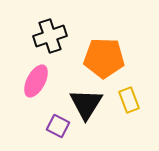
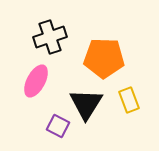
black cross: moved 1 px down
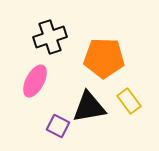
pink ellipse: moved 1 px left
yellow rectangle: moved 1 px down; rotated 15 degrees counterclockwise
black triangle: moved 3 px right, 3 px down; rotated 48 degrees clockwise
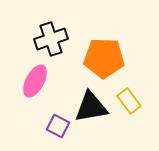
black cross: moved 1 px right, 2 px down
black triangle: moved 2 px right
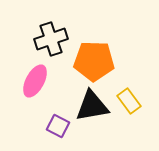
orange pentagon: moved 10 px left, 3 px down
black triangle: moved 1 px right, 1 px up
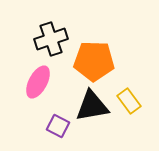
pink ellipse: moved 3 px right, 1 px down
